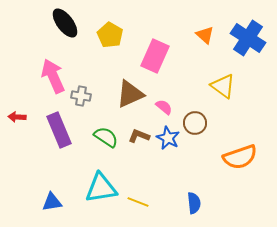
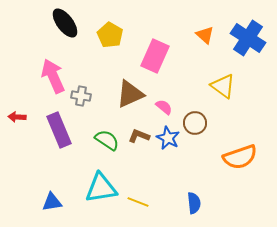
green semicircle: moved 1 px right, 3 px down
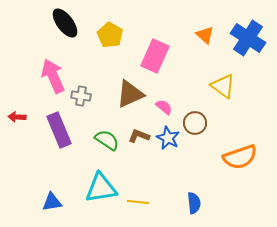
yellow line: rotated 15 degrees counterclockwise
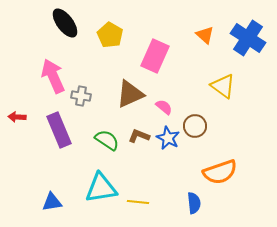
brown circle: moved 3 px down
orange semicircle: moved 20 px left, 15 px down
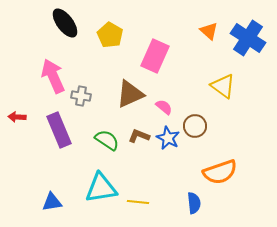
orange triangle: moved 4 px right, 4 px up
